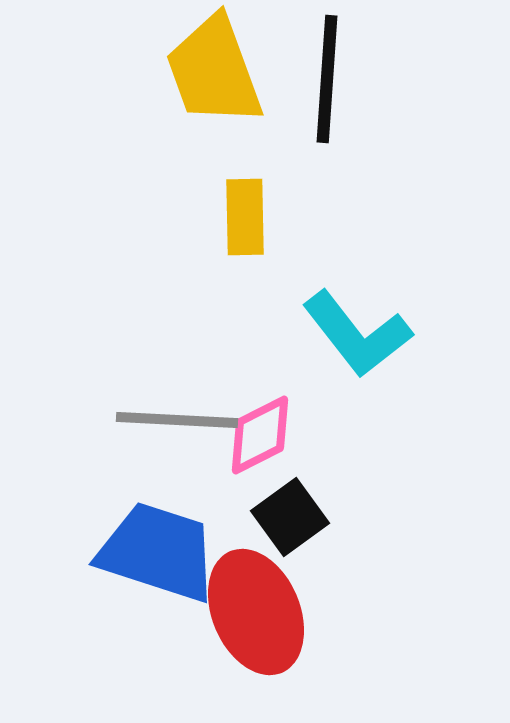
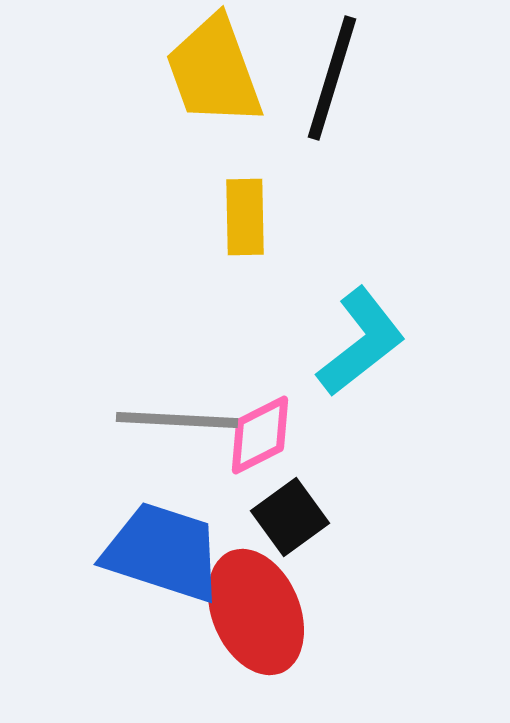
black line: moved 5 px right, 1 px up; rotated 13 degrees clockwise
cyan L-shape: moved 4 px right, 8 px down; rotated 90 degrees counterclockwise
blue trapezoid: moved 5 px right
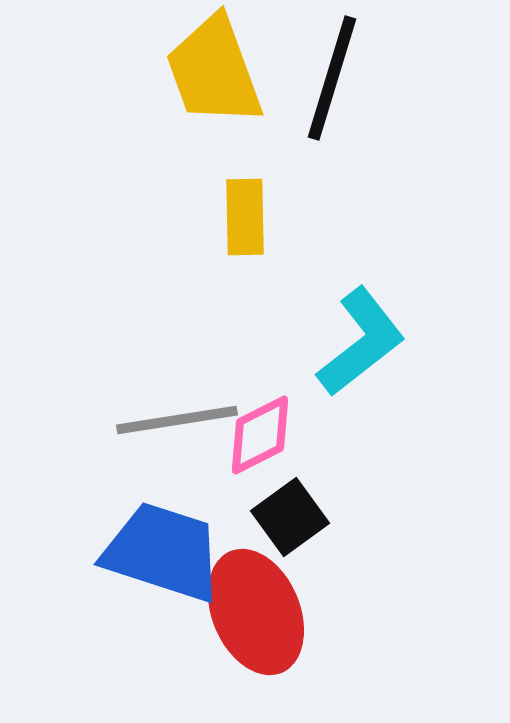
gray line: rotated 12 degrees counterclockwise
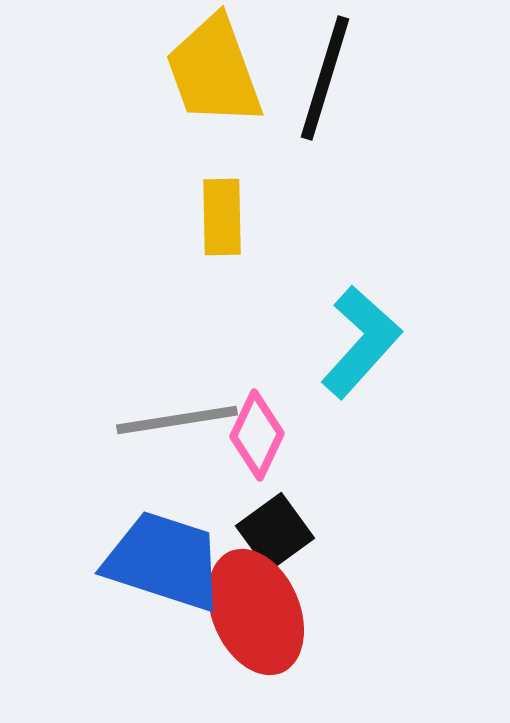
black line: moved 7 px left
yellow rectangle: moved 23 px left
cyan L-shape: rotated 10 degrees counterclockwise
pink diamond: moved 3 px left; rotated 38 degrees counterclockwise
black square: moved 15 px left, 15 px down
blue trapezoid: moved 1 px right, 9 px down
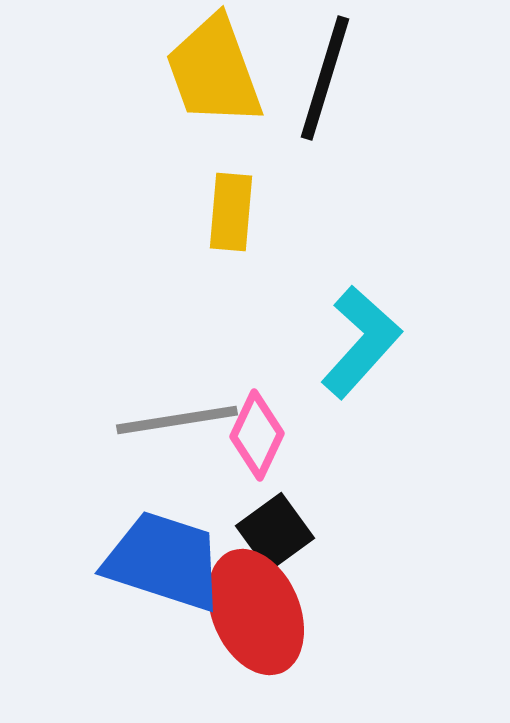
yellow rectangle: moved 9 px right, 5 px up; rotated 6 degrees clockwise
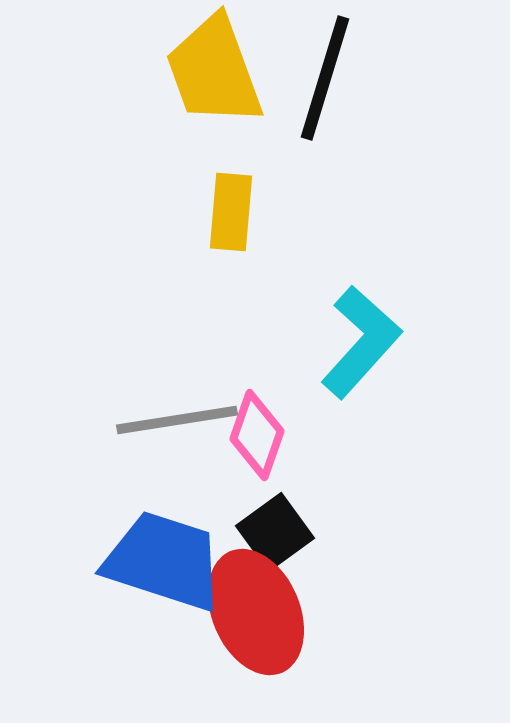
pink diamond: rotated 6 degrees counterclockwise
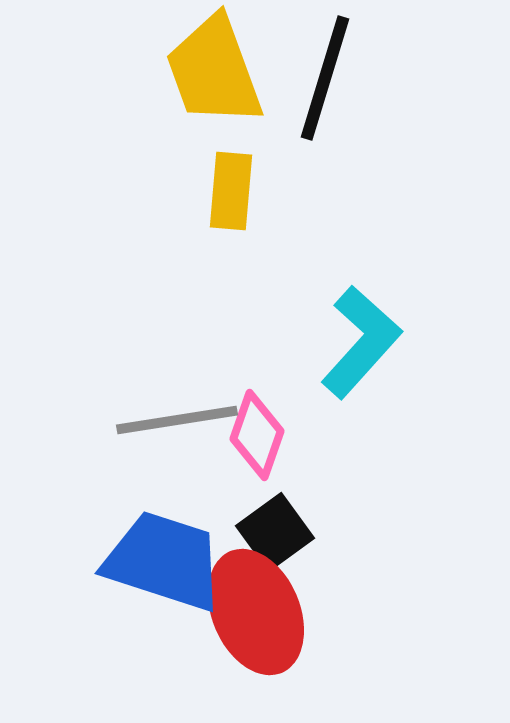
yellow rectangle: moved 21 px up
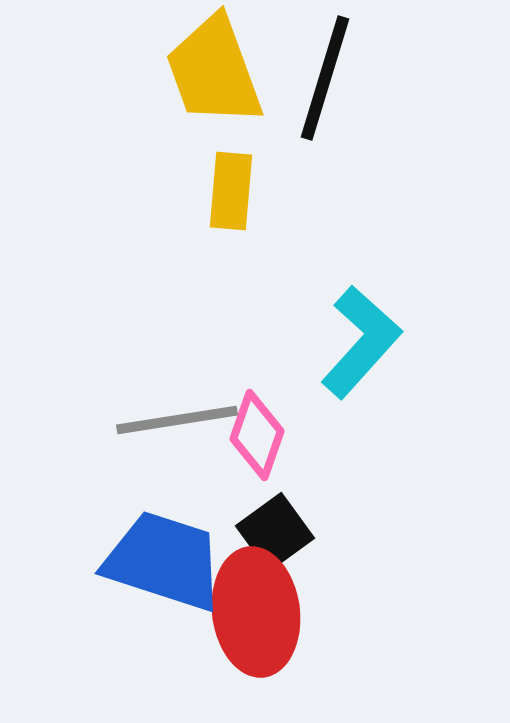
red ellipse: rotated 16 degrees clockwise
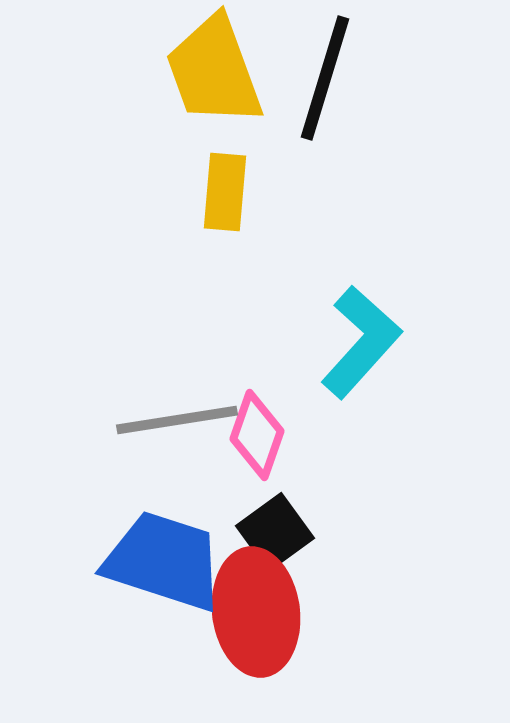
yellow rectangle: moved 6 px left, 1 px down
